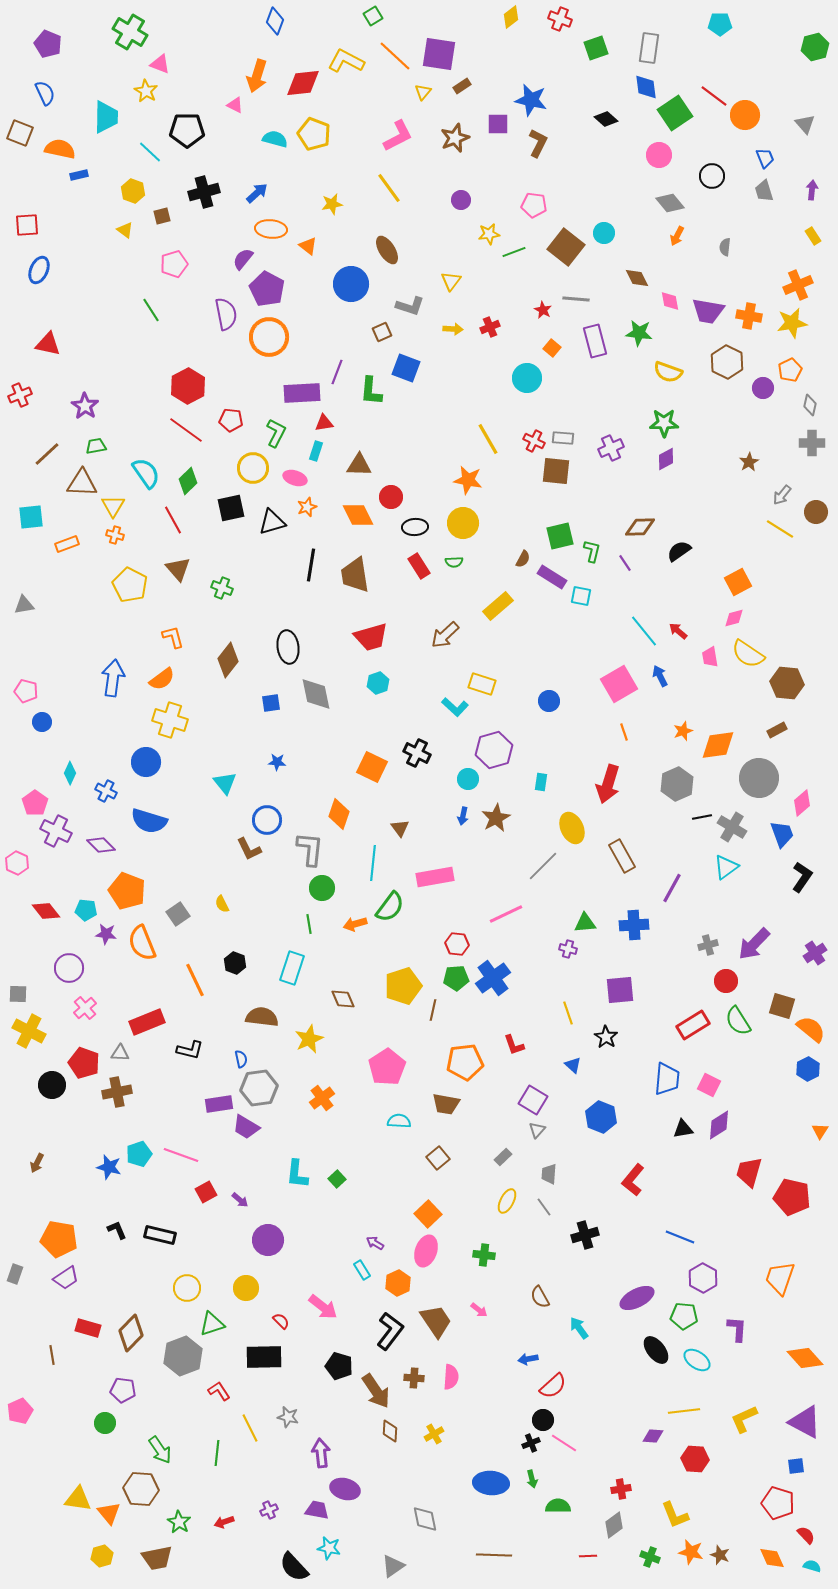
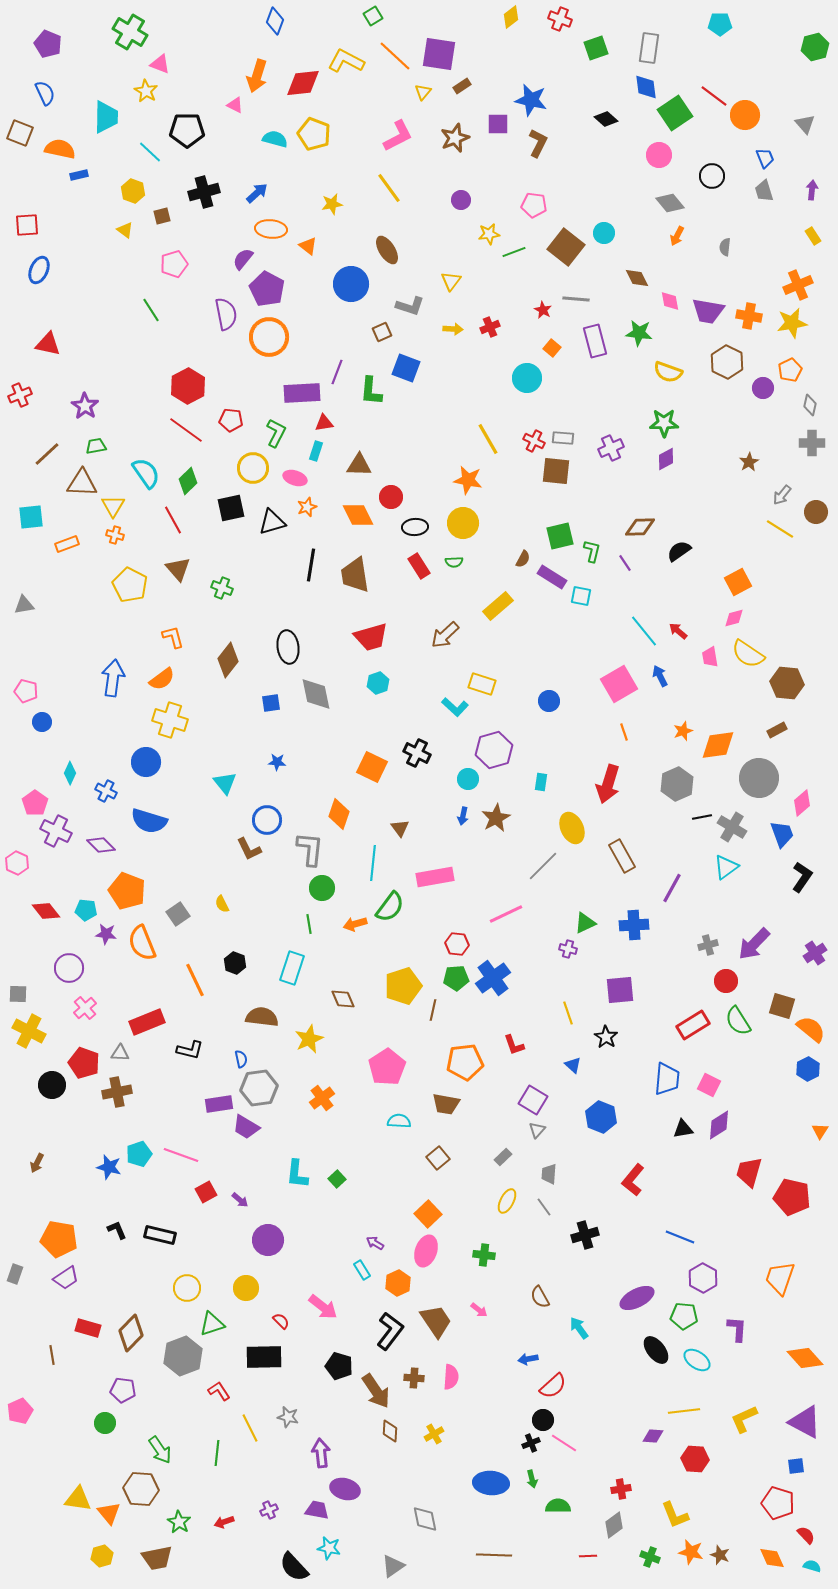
green triangle at (585, 923): rotated 20 degrees counterclockwise
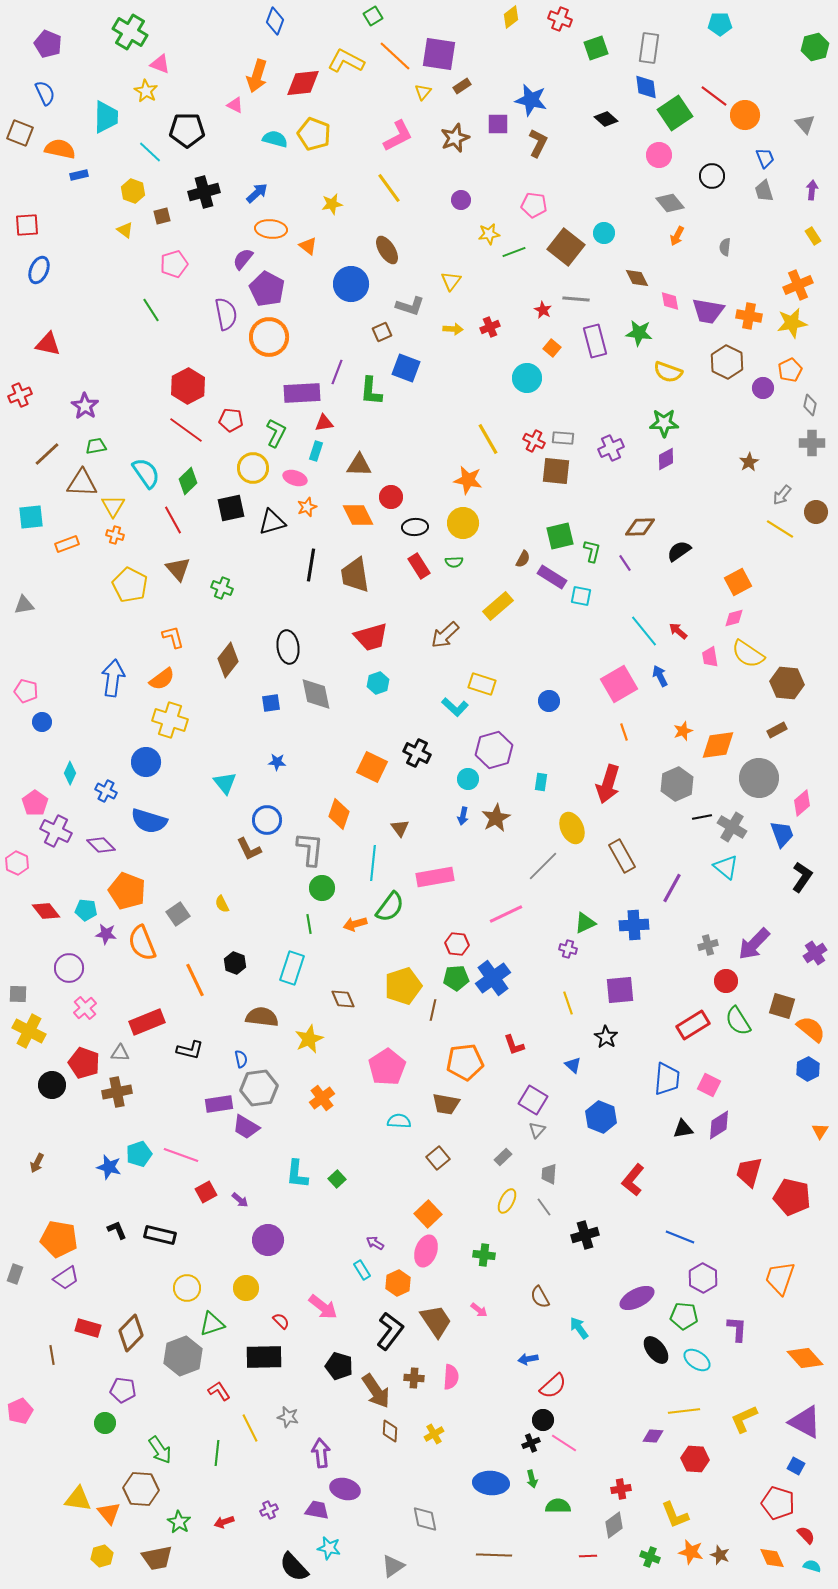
cyan triangle at (726, 867): rotated 44 degrees counterclockwise
yellow line at (568, 1013): moved 10 px up
blue square at (796, 1466): rotated 36 degrees clockwise
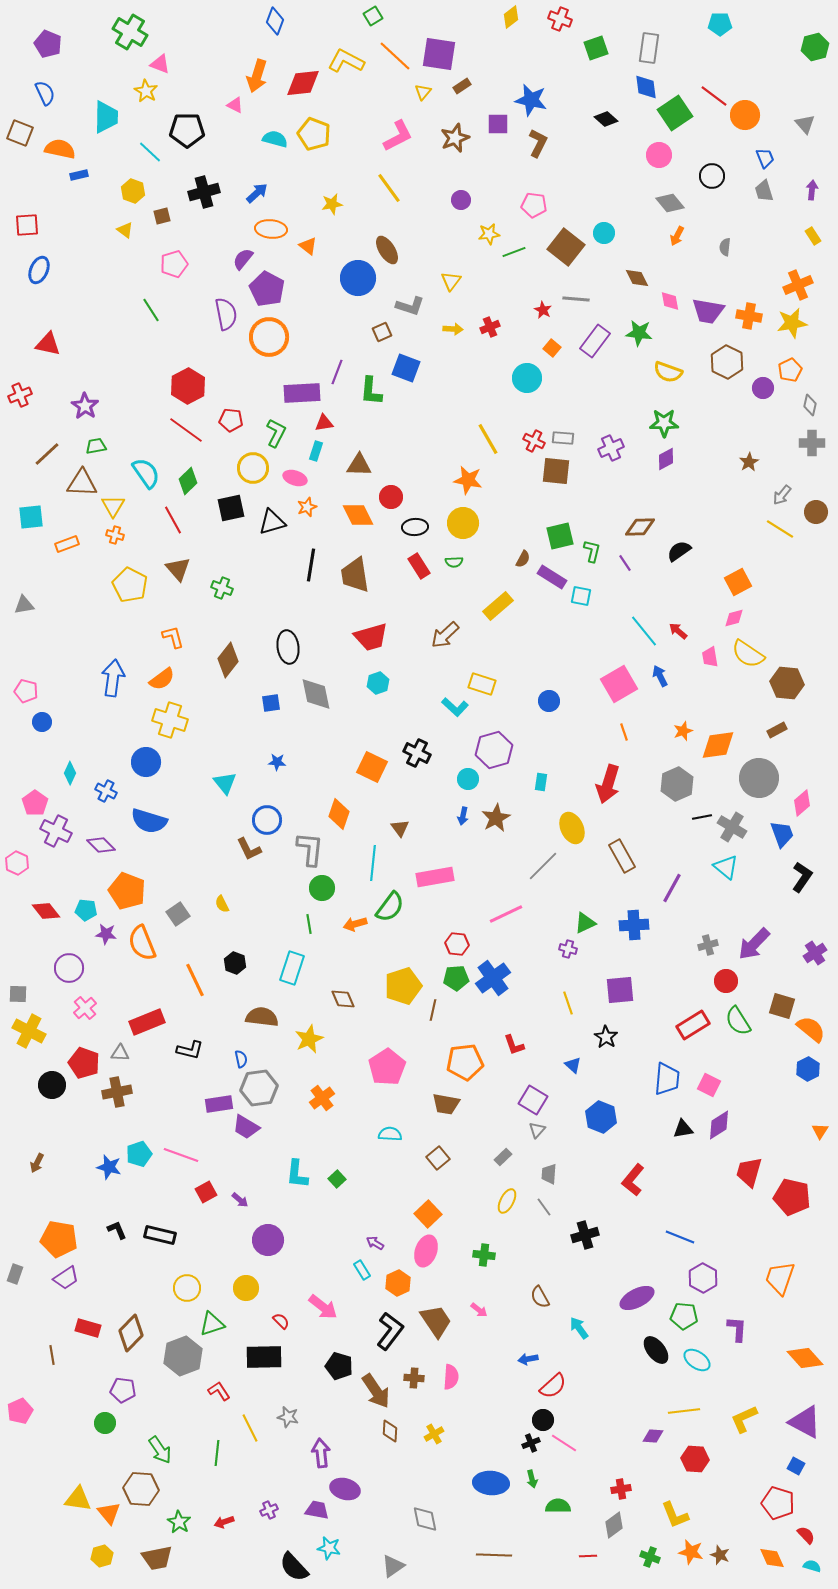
blue circle at (351, 284): moved 7 px right, 6 px up
purple rectangle at (595, 341): rotated 52 degrees clockwise
cyan semicircle at (399, 1121): moved 9 px left, 13 px down
